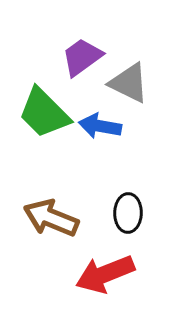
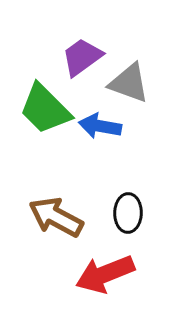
gray triangle: rotated 6 degrees counterclockwise
green trapezoid: moved 1 px right, 4 px up
brown arrow: moved 5 px right, 1 px up; rotated 6 degrees clockwise
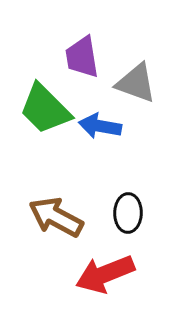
purple trapezoid: rotated 63 degrees counterclockwise
gray triangle: moved 7 px right
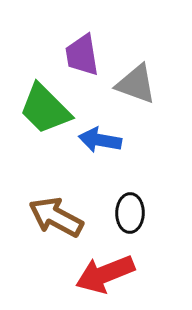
purple trapezoid: moved 2 px up
gray triangle: moved 1 px down
blue arrow: moved 14 px down
black ellipse: moved 2 px right
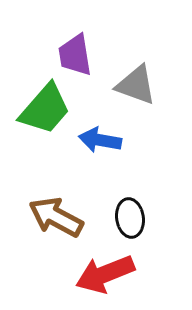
purple trapezoid: moved 7 px left
gray triangle: moved 1 px down
green trapezoid: rotated 94 degrees counterclockwise
black ellipse: moved 5 px down; rotated 9 degrees counterclockwise
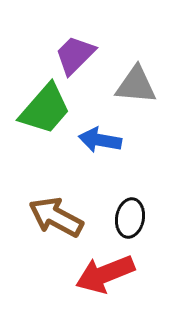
purple trapezoid: rotated 54 degrees clockwise
gray triangle: rotated 15 degrees counterclockwise
black ellipse: rotated 18 degrees clockwise
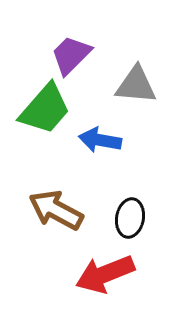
purple trapezoid: moved 4 px left
brown arrow: moved 7 px up
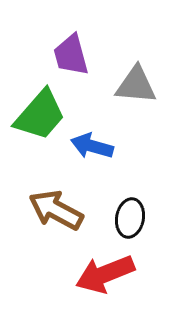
purple trapezoid: rotated 60 degrees counterclockwise
green trapezoid: moved 5 px left, 6 px down
blue arrow: moved 8 px left, 6 px down; rotated 6 degrees clockwise
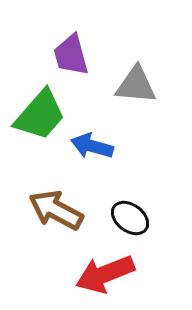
black ellipse: rotated 63 degrees counterclockwise
